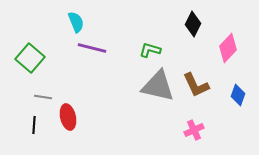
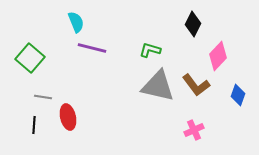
pink diamond: moved 10 px left, 8 px down
brown L-shape: rotated 12 degrees counterclockwise
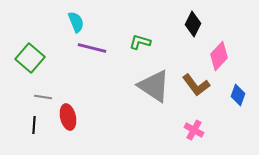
green L-shape: moved 10 px left, 8 px up
pink diamond: moved 1 px right
gray triangle: moved 4 px left; rotated 21 degrees clockwise
pink cross: rotated 36 degrees counterclockwise
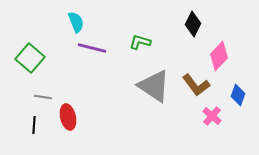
pink cross: moved 18 px right, 14 px up; rotated 12 degrees clockwise
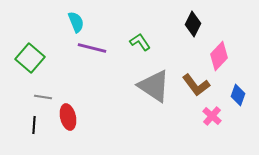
green L-shape: rotated 40 degrees clockwise
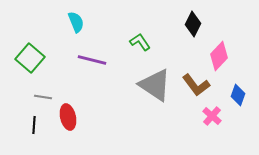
purple line: moved 12 px down
gray triangle: moved 1 px right, 1 px up
